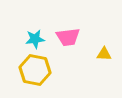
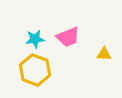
pink trapezoid: rotated 15 degrees counterclockwise
yellow hexagon: rotated 8 degrees clockwise
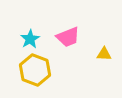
cyan star: moved 5 px left; rotated 24 degrees counterclockwise
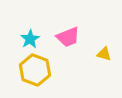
yellow triangle: rotated 14 degrees clockwise
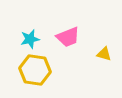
cyan star: rotated 18 degrees clockwise
yellow hexagon: rotated 12 degrees counterclockwise
